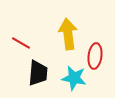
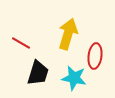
yellow arrow: rotated 24 degrees clockwise
black trapezoid: rotated 12 degrees clockwise
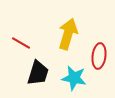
red ellipse: moved 4 px right
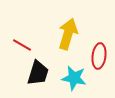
red line: moved 1 px right, 2 px down
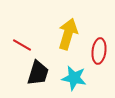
red ellipse: moved 5 px up
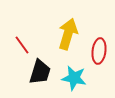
red line: rotated 24 degrees clockwise
black trapezoid: moved 2 px right, 1 px up
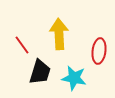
yellow arrow: moved 9 px left; rotated 20 degrees counterclockwise
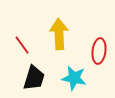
black trapezoid: moved 6 px left, 6 px down
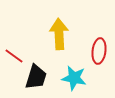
red line: moved 8 px left, 11 px down; rotated 18 degrees counterclockwise
black trapezoid: moved 2 px right, 1 px up
